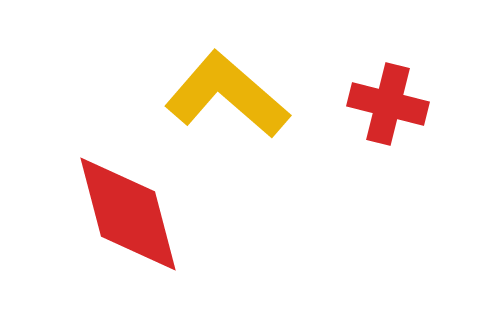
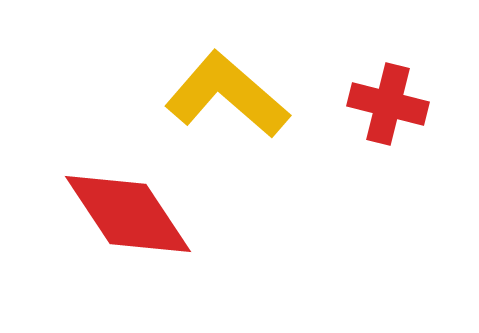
red diamond: rotated 19 degrees counterclockwise
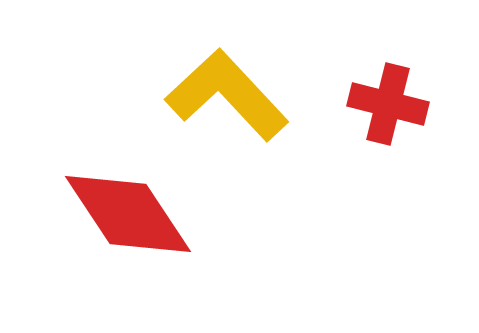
yellow L-shape: rotated 6 degrees clockwise
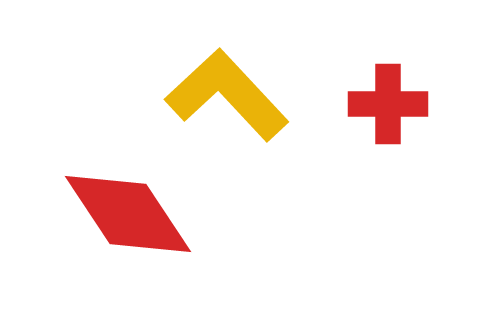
red cross: rotated 14 degrees counterclockwise
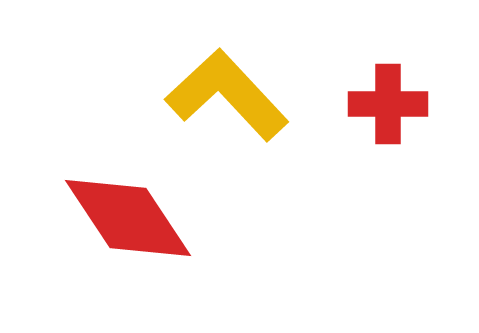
red diamond: moved 4 px down
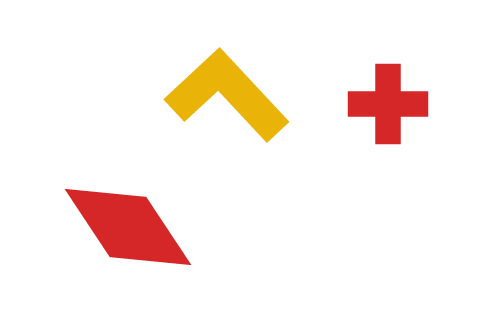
red diamond: moved 9 px down
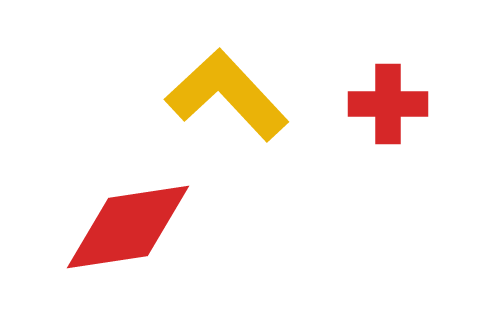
red diamond: rotated 65 degrees counterclockwise
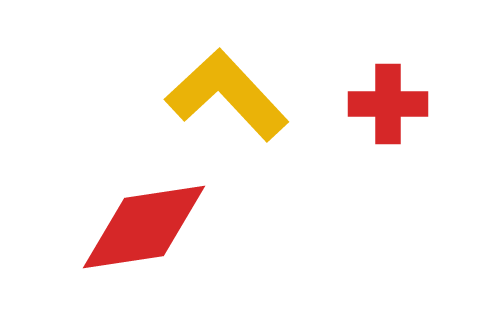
red diamond: moved 16 px right
